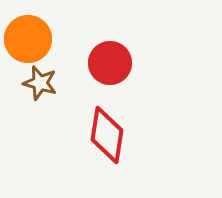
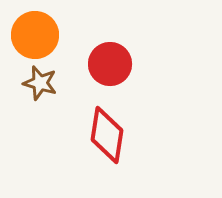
orange circle: moved 7 px right, 4 px up
red circle: moved 1 px down
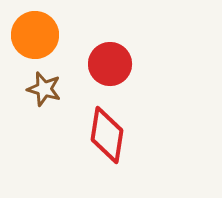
brown star: moved 4 px right, 6 px down
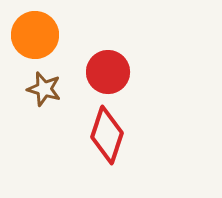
red circle: moved 2 px left, 8 px down
red diamond: rotated 10 degrees clockwise
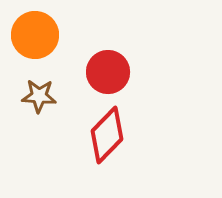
brown star: moved 5 px left, 7 px down; rotated 12 degrees counterclockwise
red diamond: rotated 26 degrees clockwise
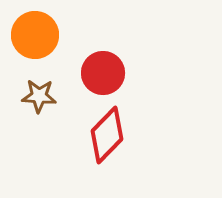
red circle: moved 5 px left, 1 px down
